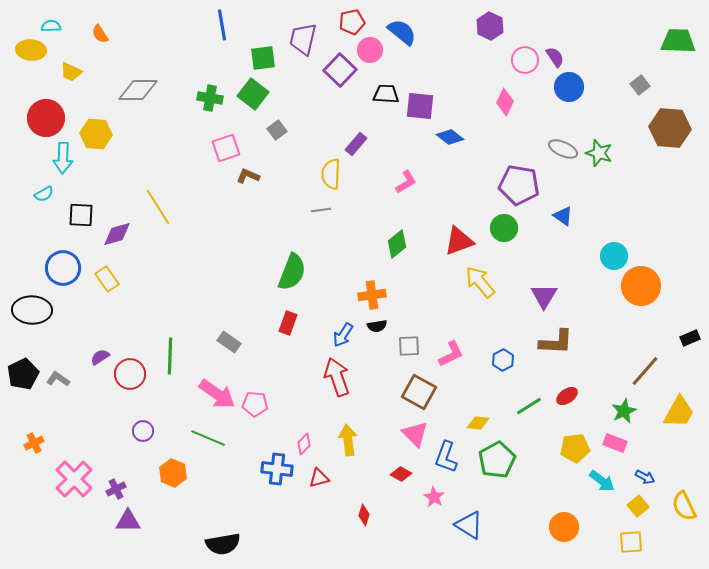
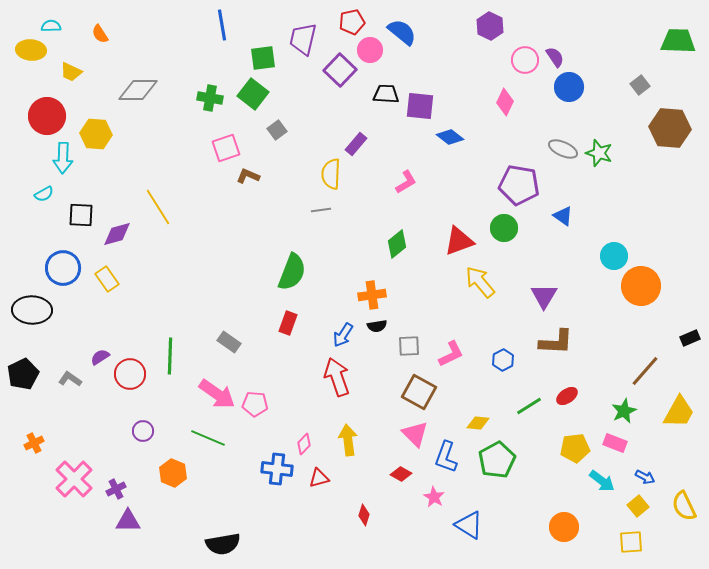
red circle at (46, 118): moved 1 px right, 2 px up
gray L-shape at (58, 379): moved 12 px right
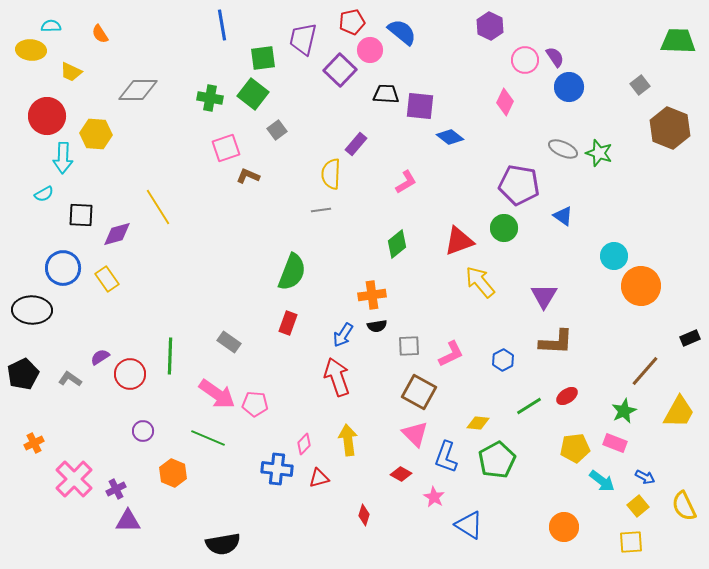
brown hexagon at (670, 128): rotated 18 degrees clockwise
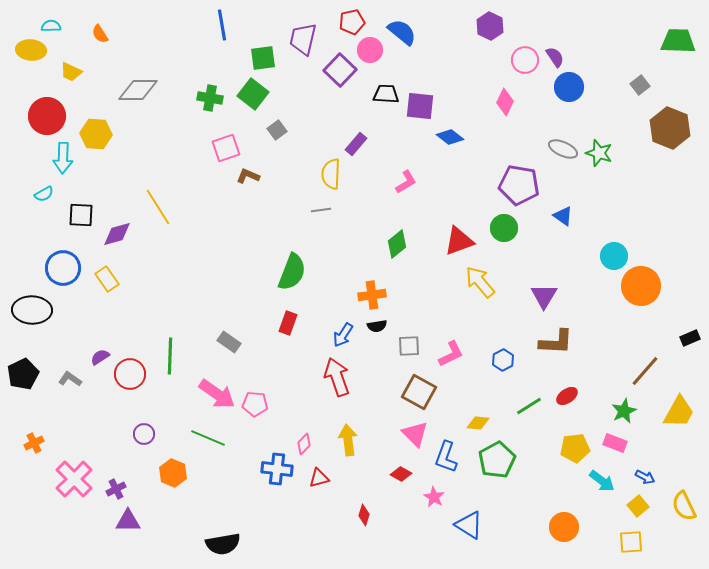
purple circle at (143, 431): moved 1 px right, 3 px down
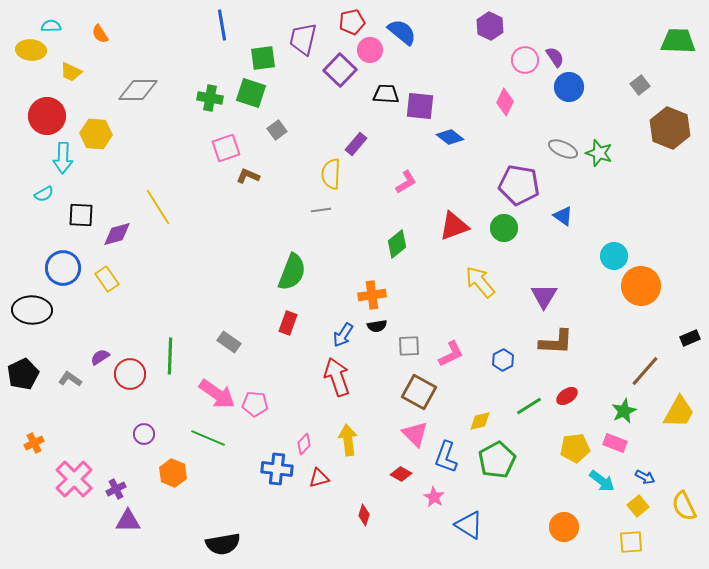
green square at (253, 94): moved 2 px left, 1 px up; rotated 20 degrees counterclockwise
red triangle at (459, 241): moved 5 px left, 15 px up
yellow diamond at (478, 423): moved 2 px right, 2 px up; rotated 20 degrees counterclockwise
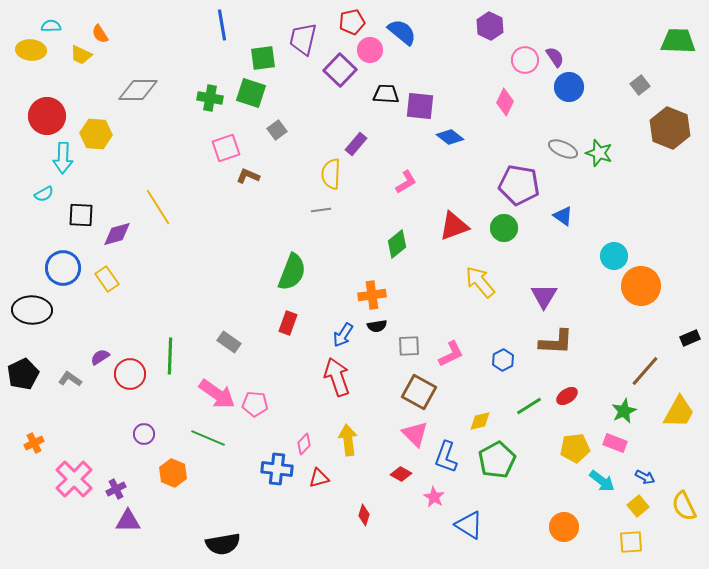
yellow trapezoid at (71, 72): moved 10 px right, 17 px up
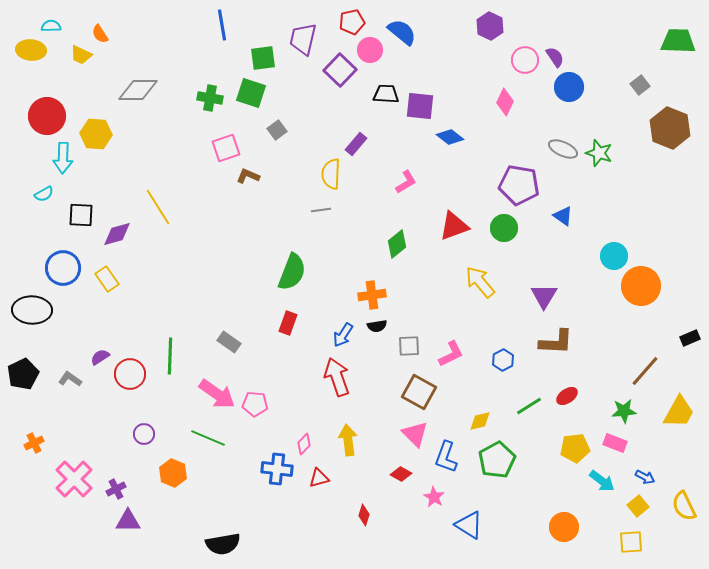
green star at (624, 411): rotated 20 degrees clockwise
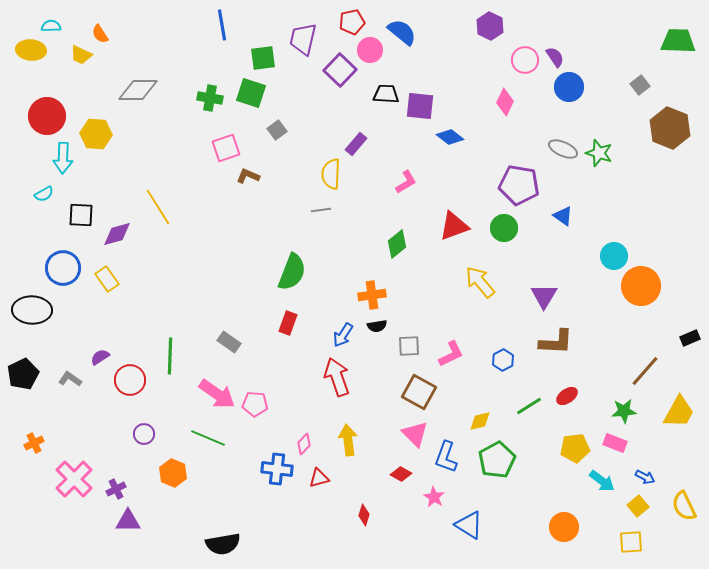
red circle at (130, 374): moved 6 px down
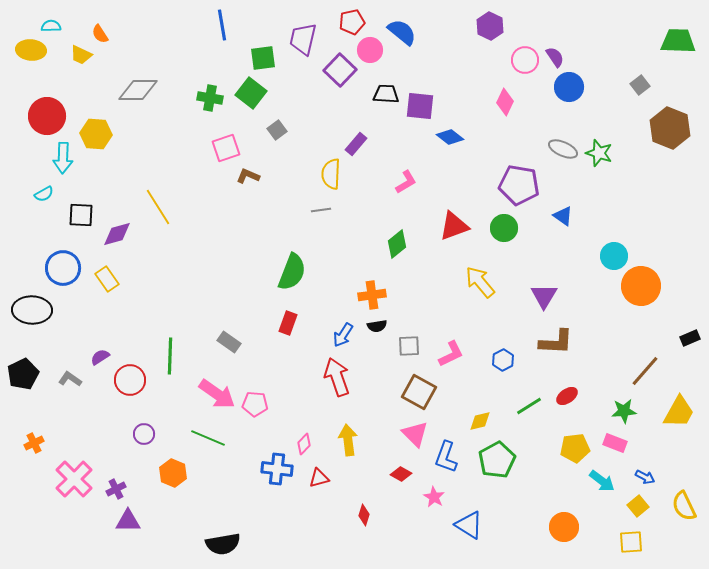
green square at (251, 93): rotated 20 degrees clockwise
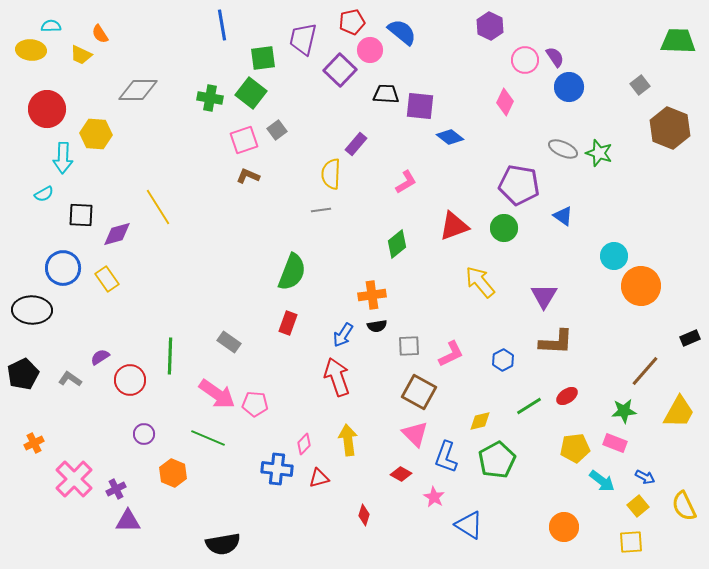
red circle at (47, 116): moved 7 px up
pink square at (226, 148): moved 18 px right, 8 px up
